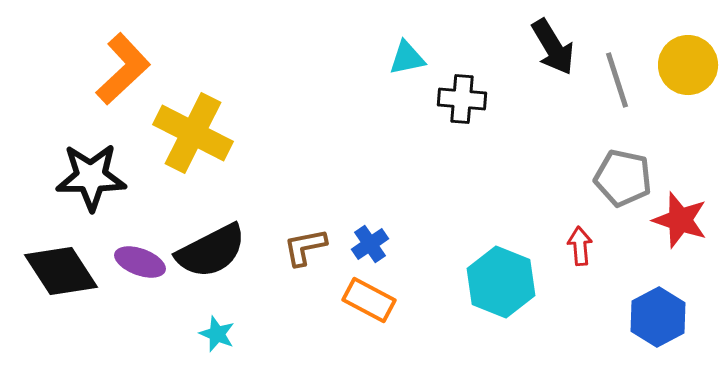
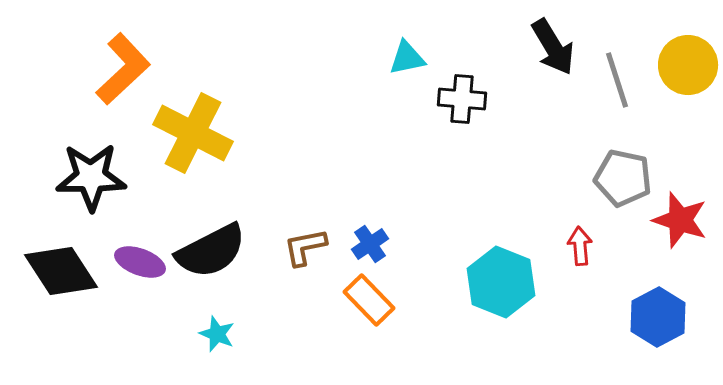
orange rectangle: rotated 18 degrees clockwise
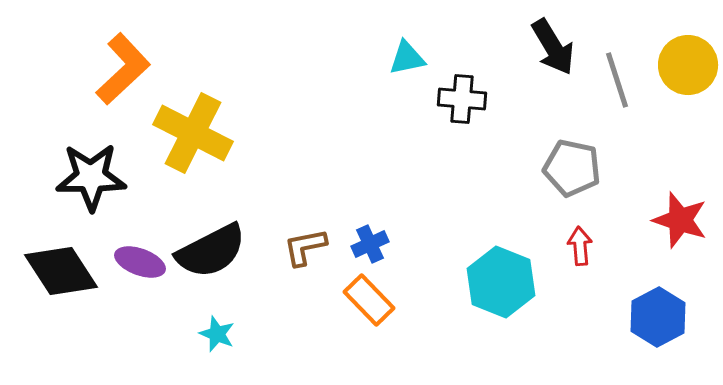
gray pentagon: moved 51 px left, 10 px up
blue cross: rotated 9 degrees clockwise
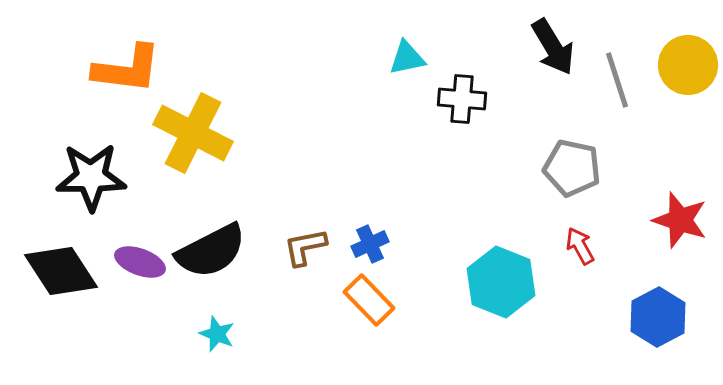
orange L-shape: moved 4 px right; rotated 50 degrees clockwise
red arrow: rotated 24 degrees counterclockwise
